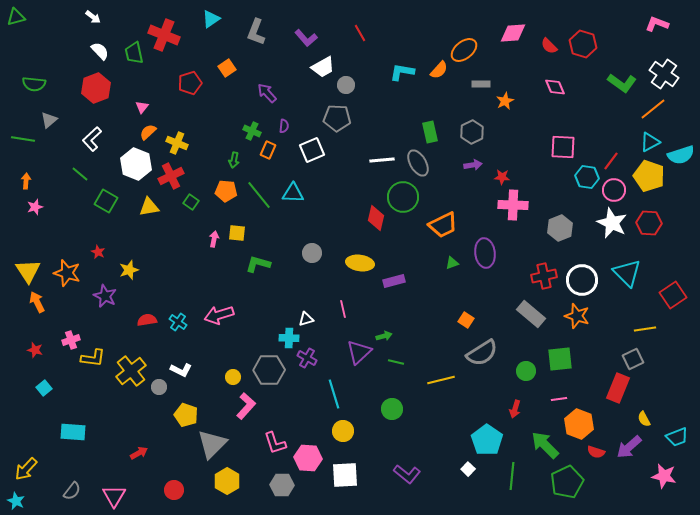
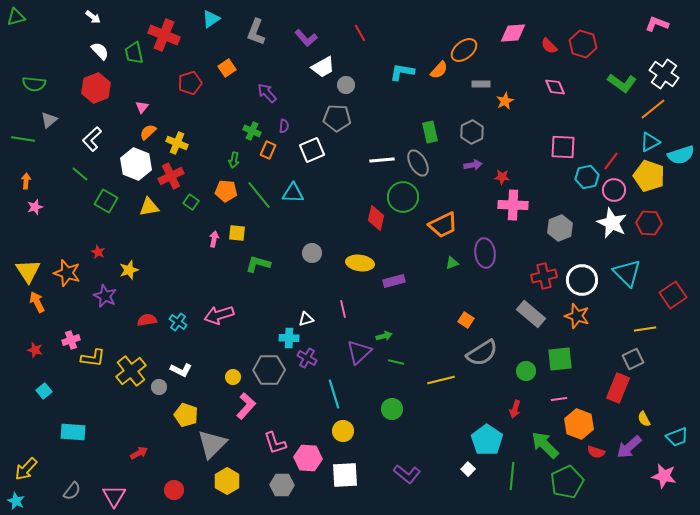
cyan hexagon at (587, 177): rotated 20 degrees counterclockwise
cyan square at (44, 388): moved 3 px down
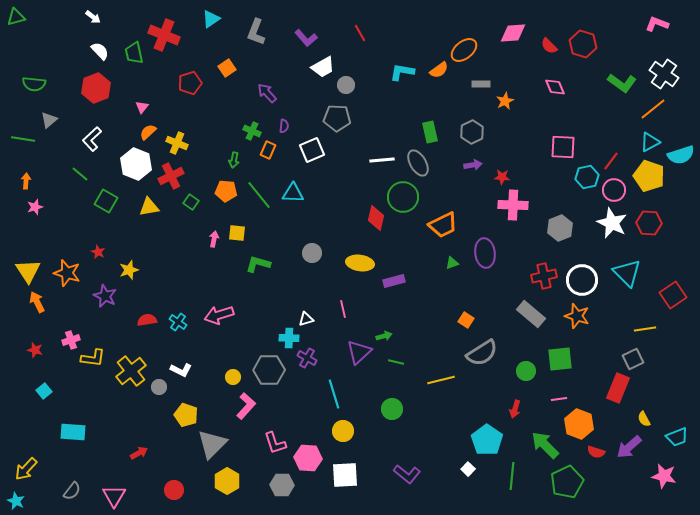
orange semicircle at (439, 70): rotated 12 degrees clockwise
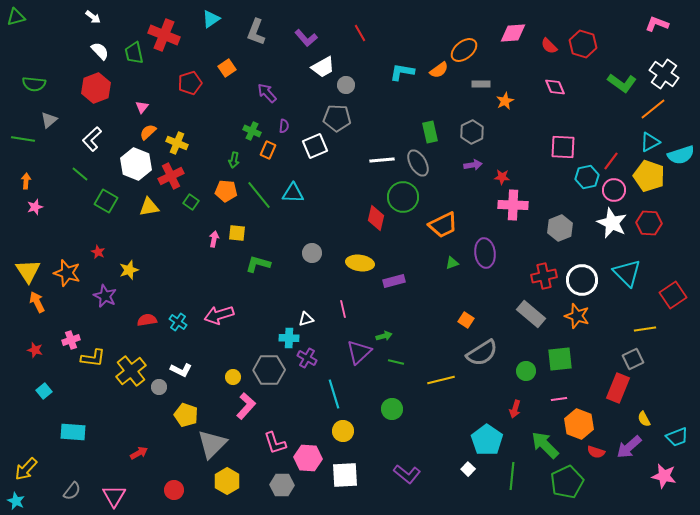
white square at (312, 150): moved 3 px right, 4 px up
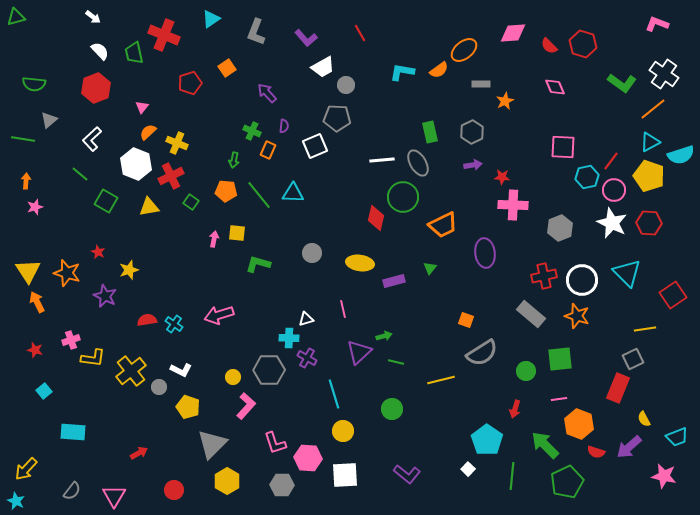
green triangle at (452, 263): moved 22 px left, 5 px down; rotated 32 degrees counterclockwise
orange square at (466, 320): rotated 14 degrees counterclockwise
cyan cross at (178, 322): moved 4 px left, 2 px down
yellow pentagon at (186, 415): moved 2 px right, 8 px up
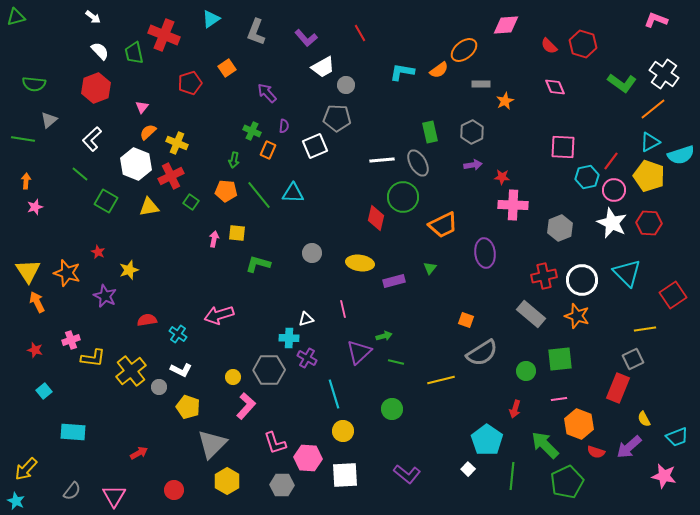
pink L-shape at (657, 24): moved 1 px left, 4 px up
pink diamond at (513, 33): moved 7 px left, 8 px up
cyan cross at (174, 324): moved 4 px right, 10 px down
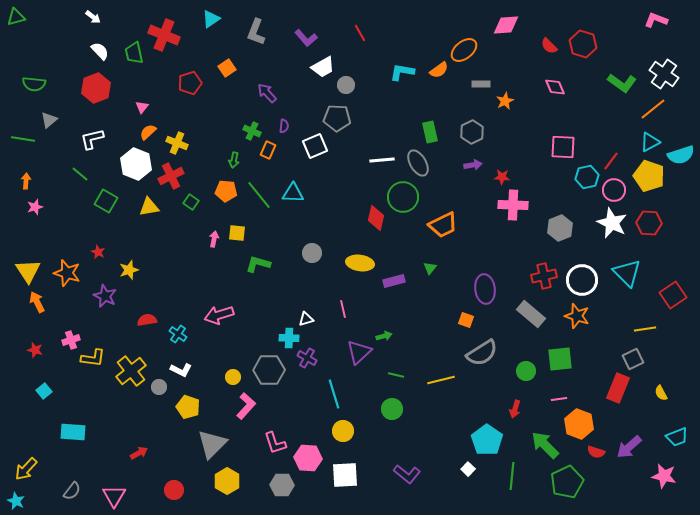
white L-shape at (92, 139): rotated 30 degrees clockwise
purple ellipse at (485, 253): moved 36 px down
green line at (396, 362): moved 13 px down
yellow semicircle at (644, 419): moved 17 px right, 26 px up
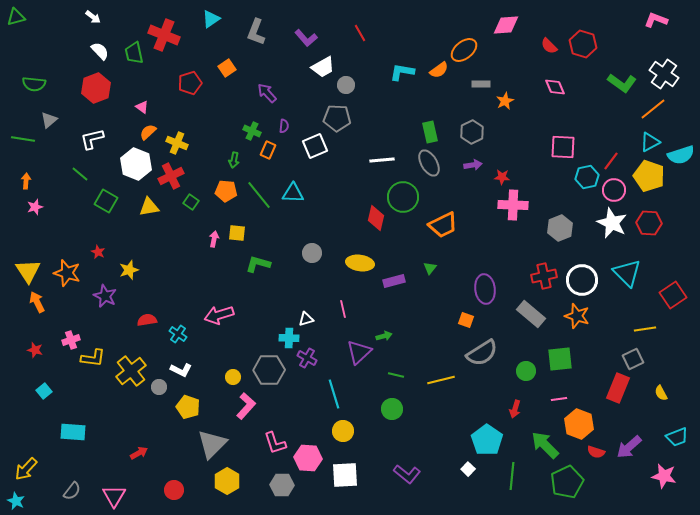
pink triangle at (142, 107): rotated 32 degrees counterclockwise
gray ellipse at (418, 163): moved 11 px right
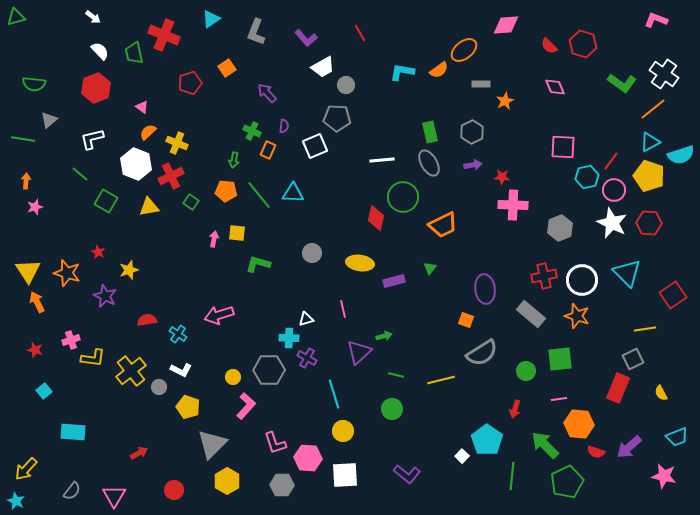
orange hexagon at (579, 424): rotated 16 degrees counterclockwise
white square at (468, 469): moved 6 px left, 13 px up
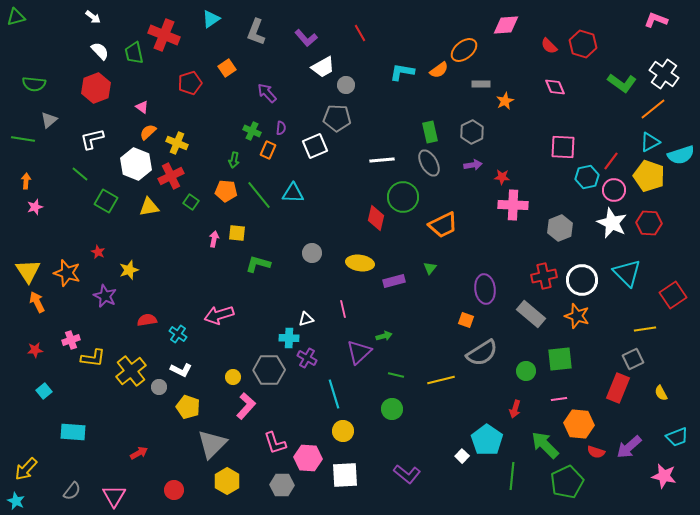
purple semicircle at (284, 126): moved 3 px left, 2 px down
red star at (35, 350): rotated 21 degrees counterclockwise
